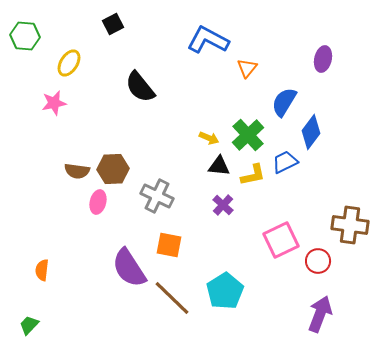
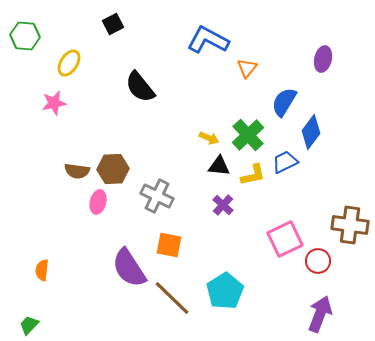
pink square: moved 4 px right, 1 px up
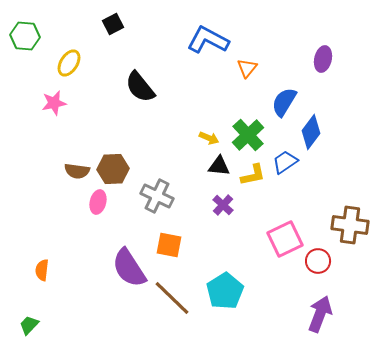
blue trapezoid: rotated 8 degrees counterclockwise
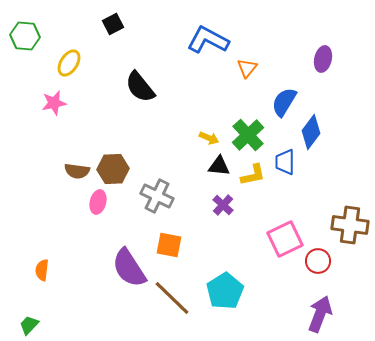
blue trapezoid: rotated 56 degrees counterclockwise
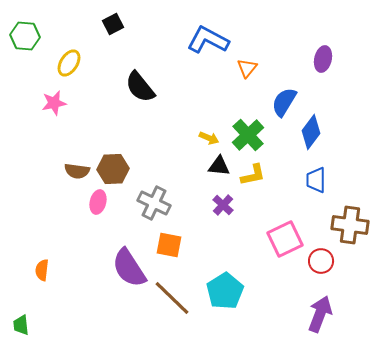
blue trapezoid: moved 31 px right, 18 px down
gray cross: moved 3 px left, 7 px down
red circle: moved 3 px right
green trapezoid: moved 8 px left; rotated 50 degrees counterclockwise
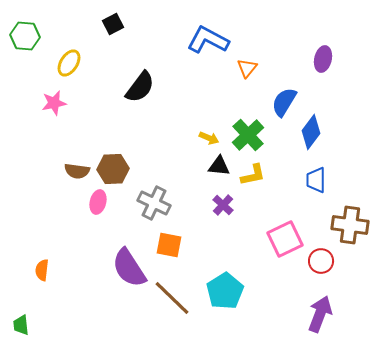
black semicircle: rotated 104 degrees counterclockwise
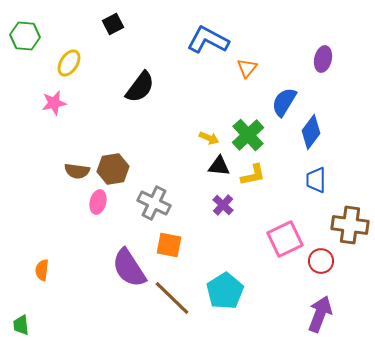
brown hexagon: rotated 8 degrees counterclockwise
